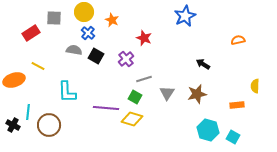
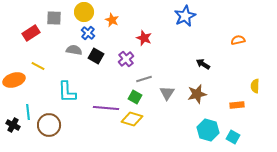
cyan line: rotated 14 degrees counterclockwise
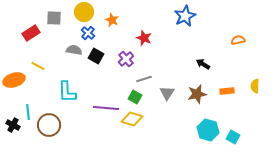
orange rectangle: moved 10 px left, 14 px up
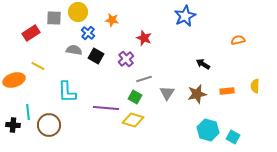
yellow circle: moved 6 px left
orange star: rotated 16 degrees counterclockwise
yellow diamond: moved 1 px right, 1 px down
black cross: rotated 24 degrees counterclockwise
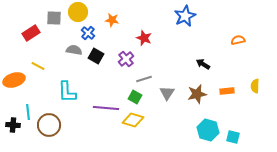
cyan square: rotated 16 degrees counterclockwise
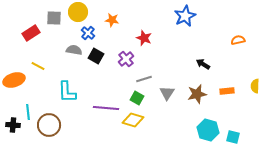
green square: moved 2 px right, 1 px down
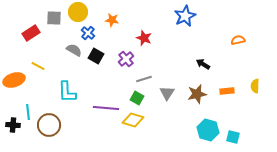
gray semicircle: rotated 21 degrees clockwise
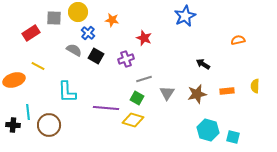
purple cross: rotated 21 degrees clockwise
